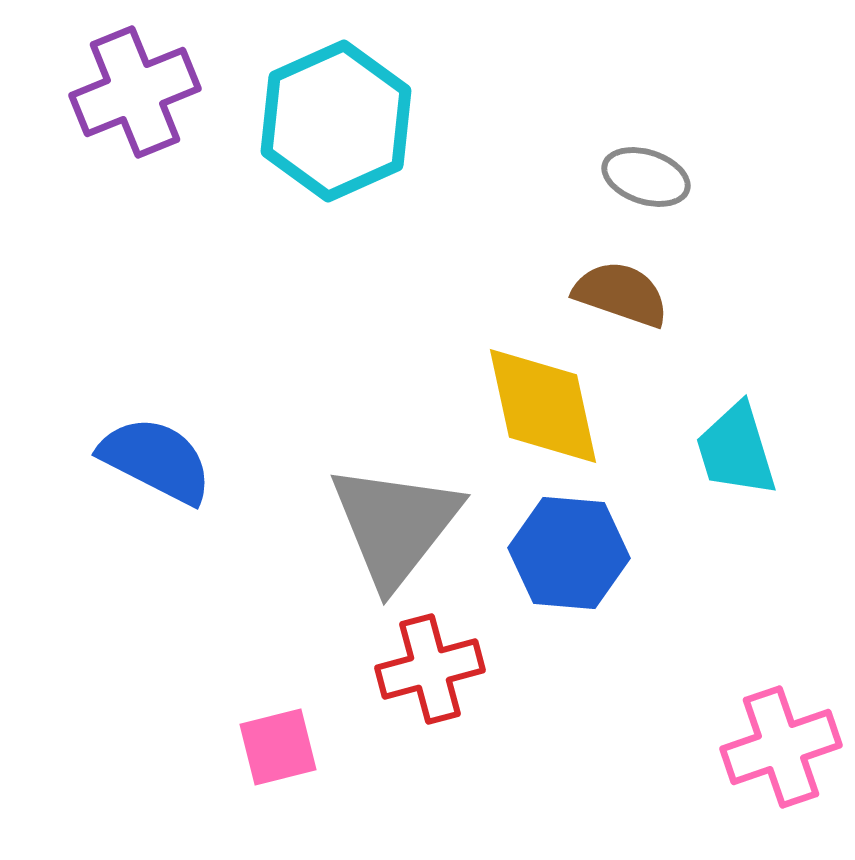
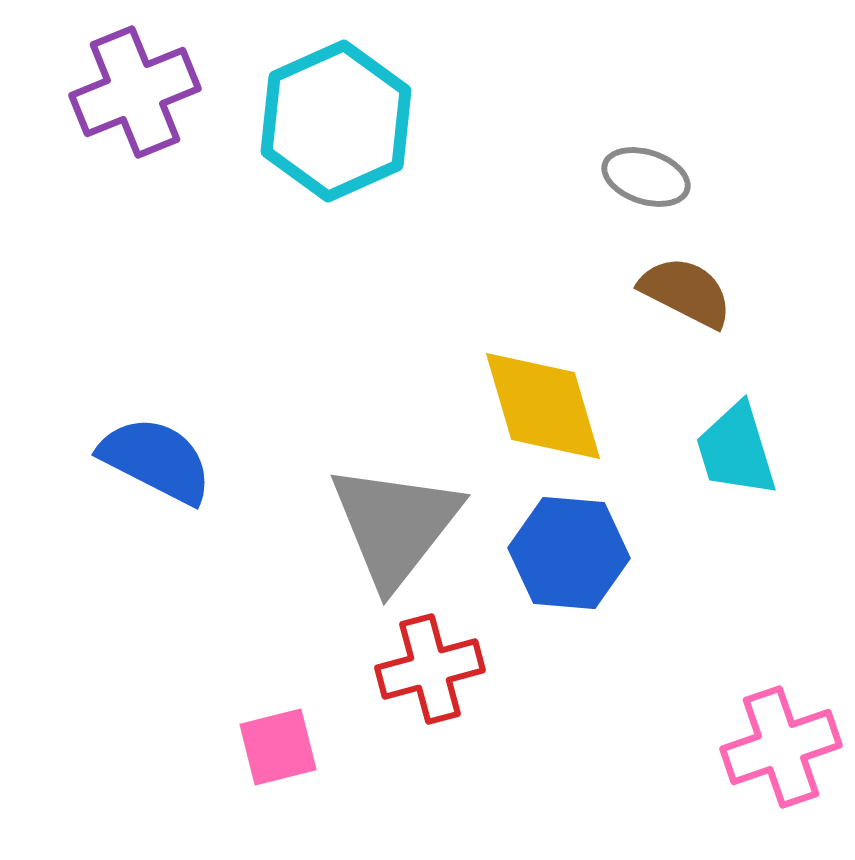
brown semicircle: moved 65 px right, 2 px up; rotated 8 degrees clockwise
yellow diamond: rotated 4 degrees counterclockwise
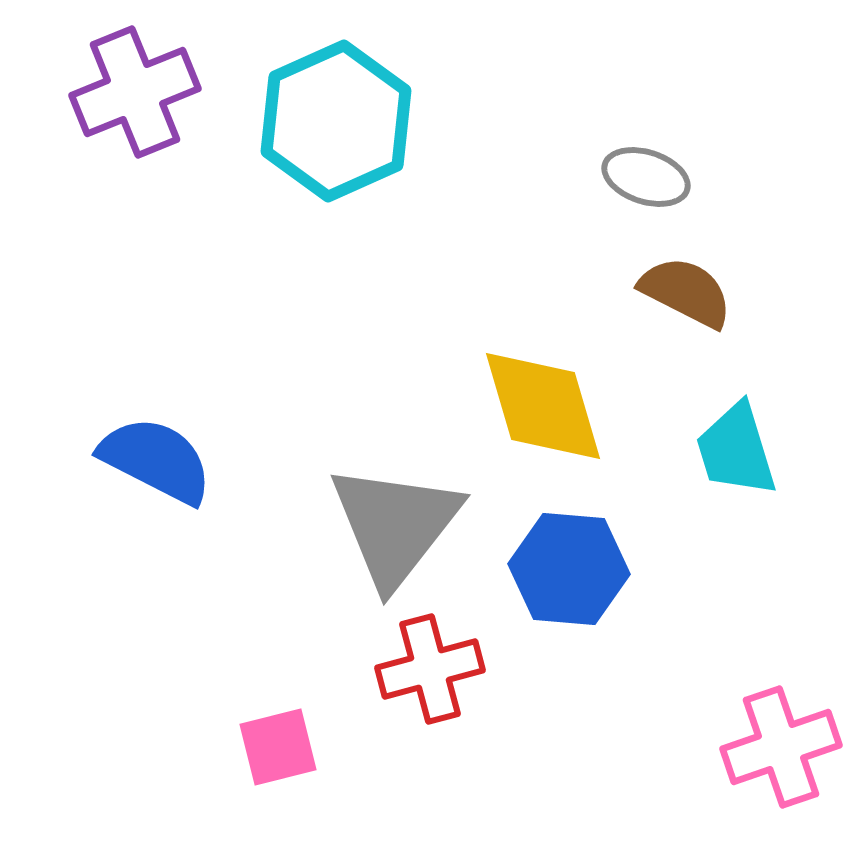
blue hexagon: moved 16 px down
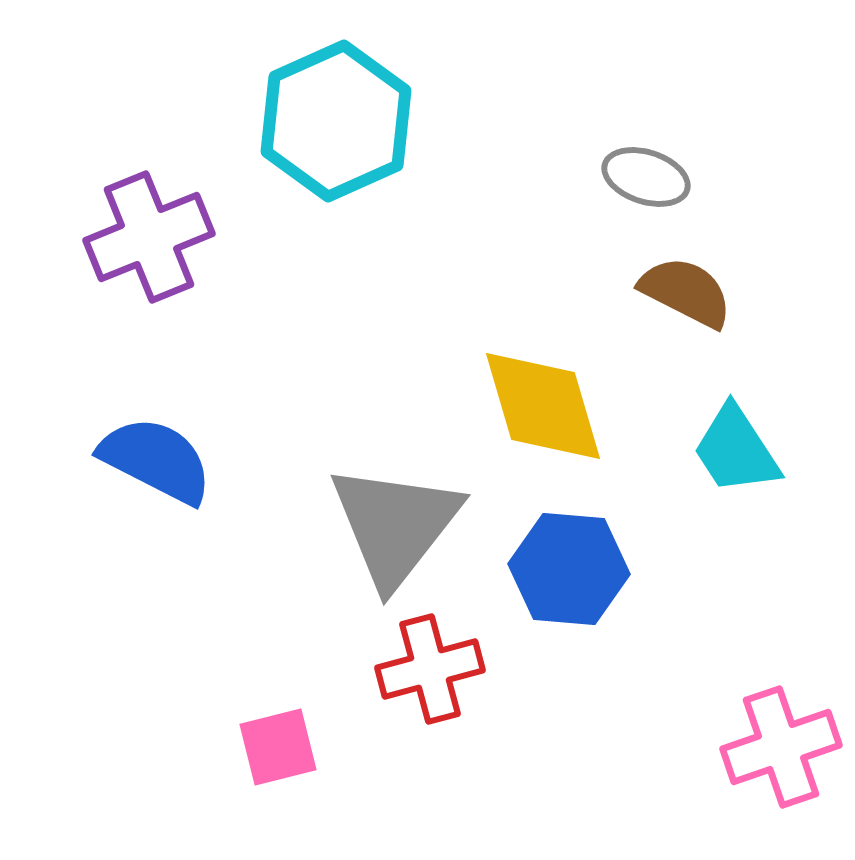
purple cross: moved 14 px right, 145 px down
cyan trapezoid: rotated 16 degrees counterclockwise
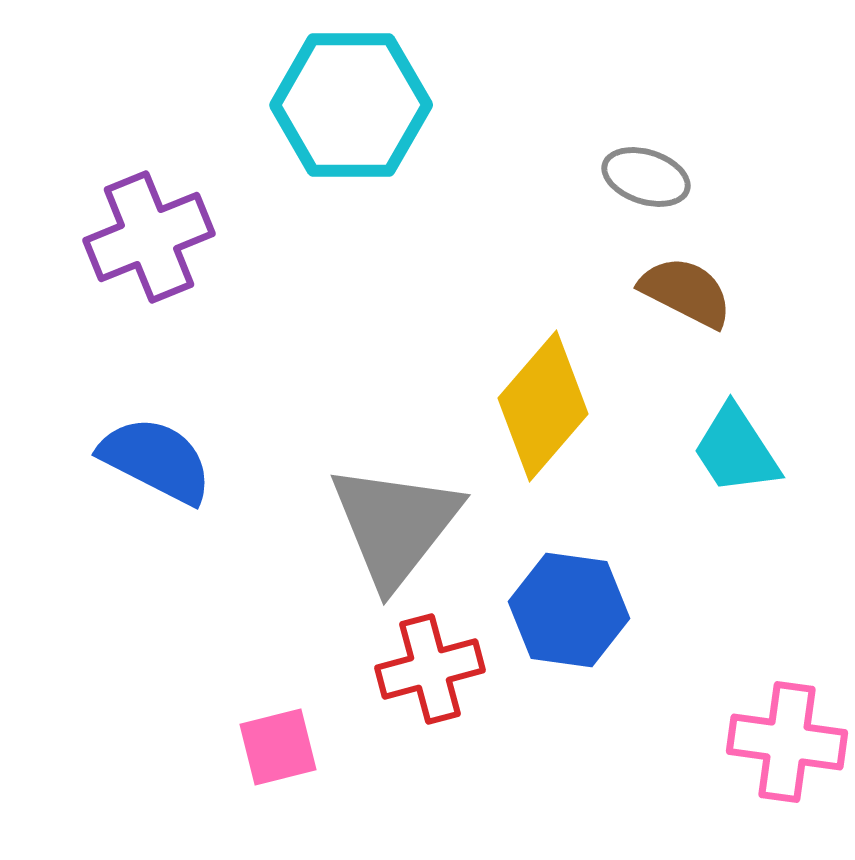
cyan hexagon: moved 15 px right, 16 px up; rotated 24 degrees clockwise
yellow diamond: rotated 57 degrees clockwise
blue hexagon: moved 41 px down; rotated 3 degrees clockwise
pink cross: moved 6 px right, 5 px up; rotated 27 degrees clockwise
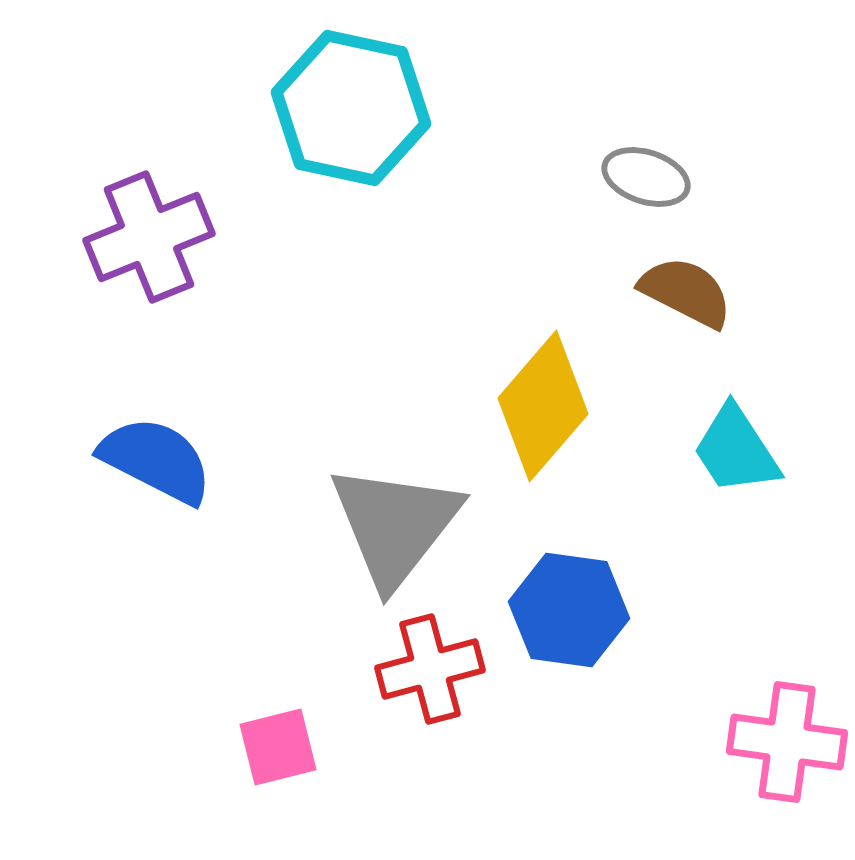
cyan hexagon: moved 3 px down; rotated 12 degrees clockwise
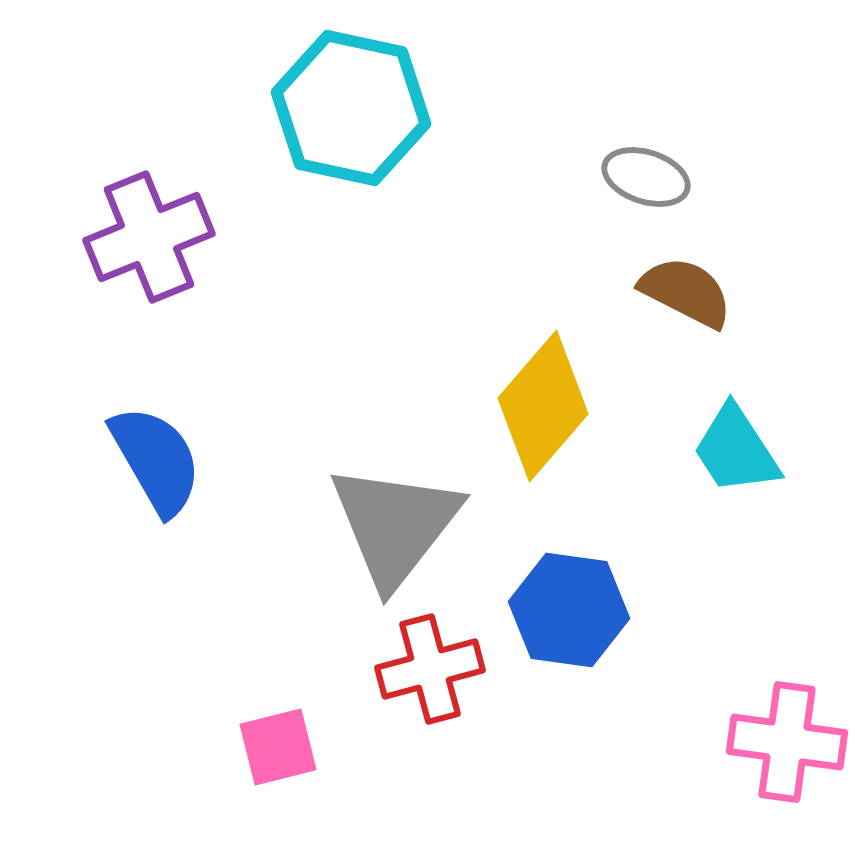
blue semicircle: rotated 33 degrees clockwise
